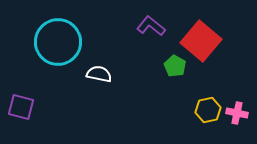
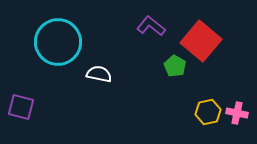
yellow hexagon: moved 2 px down
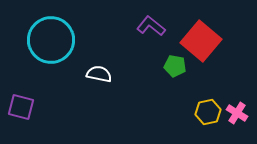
cyan circle: moved 7 px left, 2 px up
green pentagon: rotated 20 degrees counterclockwise
pink cross: rotated 20 degrees clockwise
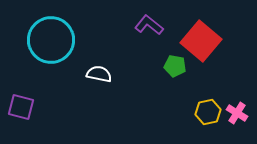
purple L-shape: moved 2 px left, 1 px up
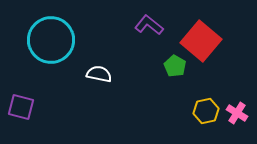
green pentagon: rotated 20 degrees clockwise
yellow hexagon: moved 2 px left, 1 px up
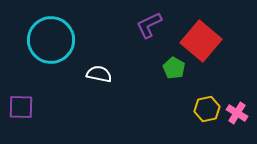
purple L-shape: rotated 64 degrees counterclockwise
green pentagon: moved 1 px left, 2 px down
purple square: rotated 12 degrees counterclockwise
yellow hexagon: moved 1 px right, 2 px up
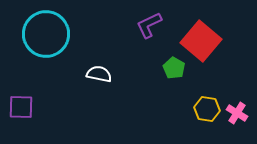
cyan circle: moved 5 px left, 6 px up
yellow hexagon: rotated 20 degrees clockwise
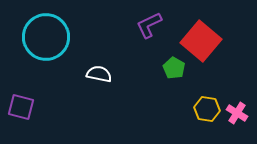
cyan circle: moved 3 px down
purple square: rotated 12 degrees clockwise
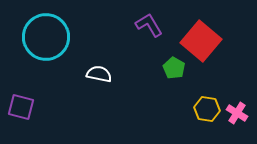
purple L-shape: rotated 84 degrees clockwise
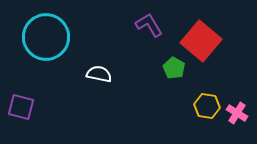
yellow hexagon: moved 3 px up
